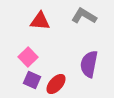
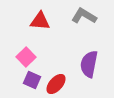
pink square: moved 2 px left
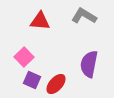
pink square: moved 2 px left
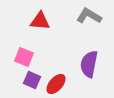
gray L-shape: moved 5 px right
pink square: rotated 24 degrees counterclockwise
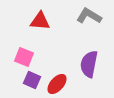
red ellipse: moved 1 px right
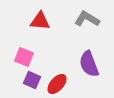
gray L-shape: moved 2 px left, 3 px down
purple semicircle: rotated 32 degrees counterclockwise
